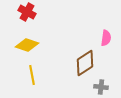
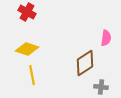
yellow diamond: moved 4 px down
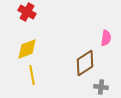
yellow diamond: rotated 40 degrees counterclockwise
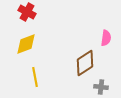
yellow diamond: moved 1 px left, 5 px up
yellow line: moved 3 px right, 2 px down
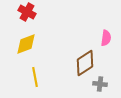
gray cross: moved 1 px left, 3 px up
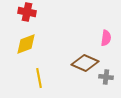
red cross: rotated 18 degrees counterclockwise
brown diamond: rotated 56 degrees clockwise
yellow line: moved 4 px right, 1 px down
gray cross: moved 6 px right, 7 px up
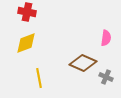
yellow diamond: moved 1 px up
brown diamond: moved 2 px left
gray cross: rotated 16 degrees clockwise
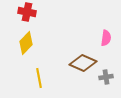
yellow diamond: rotated 25 degrees counterclockwise
gray cross: rotated 32 degrees counterclockwise
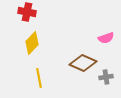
pink semicircle: rotated 63 degrees clockwise
yellow diamond: moved 6 px right
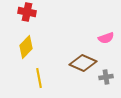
yellow diamond: moved 6 px left, 4 px down
